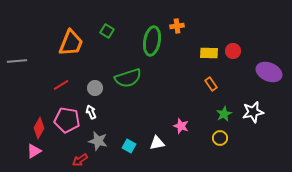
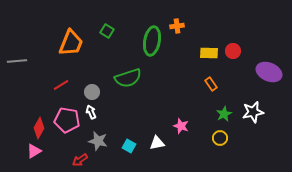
gray circle: moved 3 px left, 4 px down
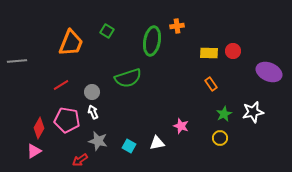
white arrow: moved 2 px right
